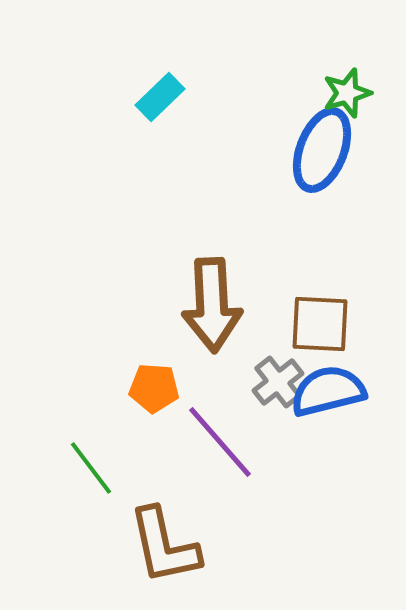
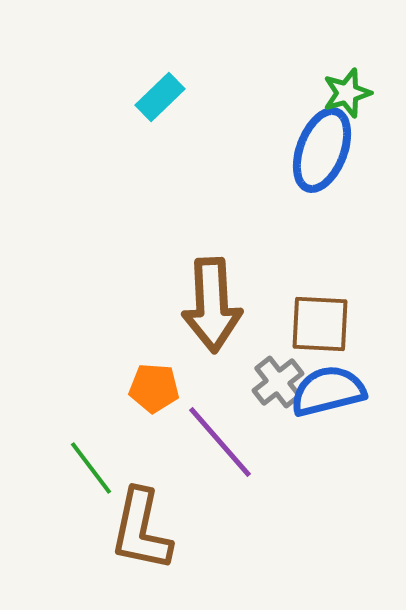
brown L-shape: moved 23 px left, 16 px up; rotated 24 degrees clockwise
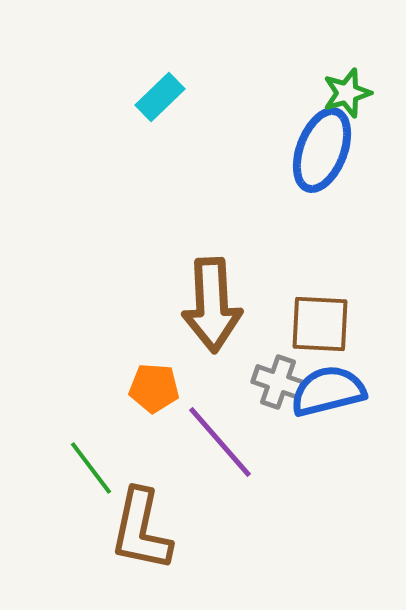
gray cross: rotated 33 degrees counterclockwise
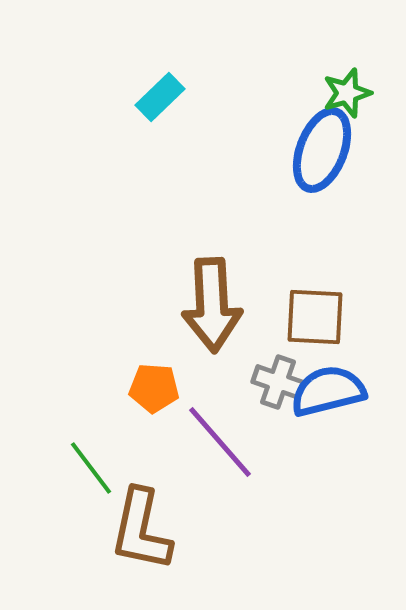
brown square: moved 5 px left, 7 px up
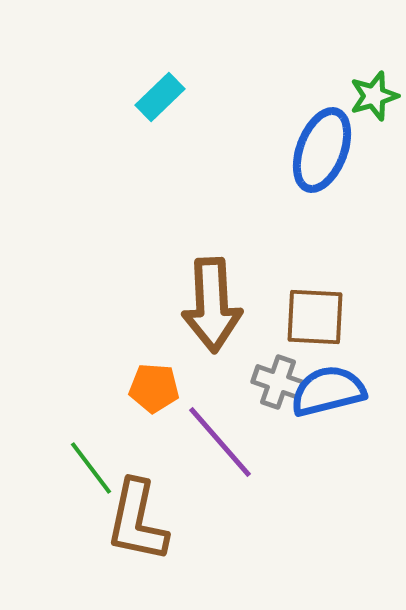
green star: moved 27 px right, 3 px down
brown L-shape: moved 4 px left, 9 px up
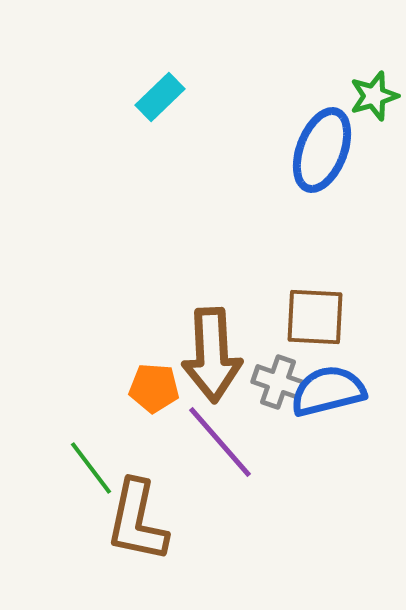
brown arrow: moved 50 px down
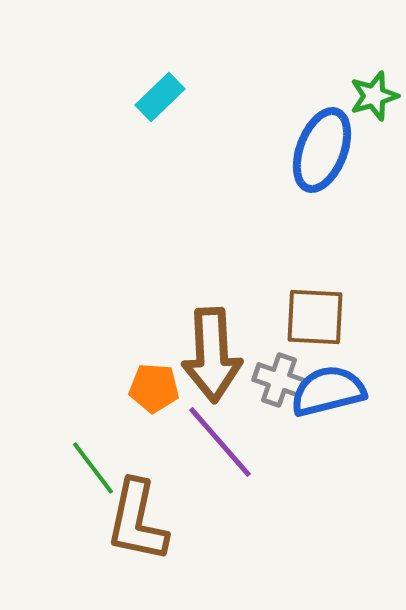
gray cross: moved 1 px right, 2 px up
green line: moved 2 px right
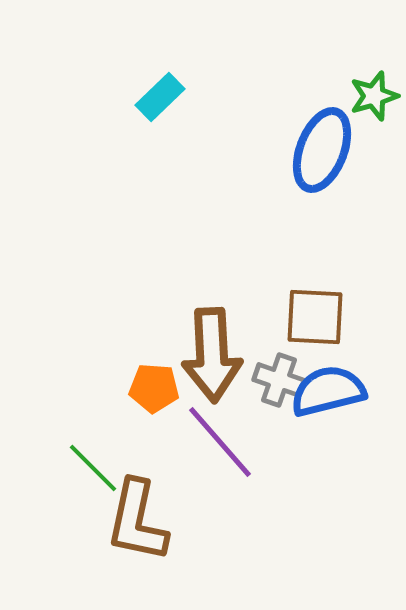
green line: rotated 8 degrees counterclockwise
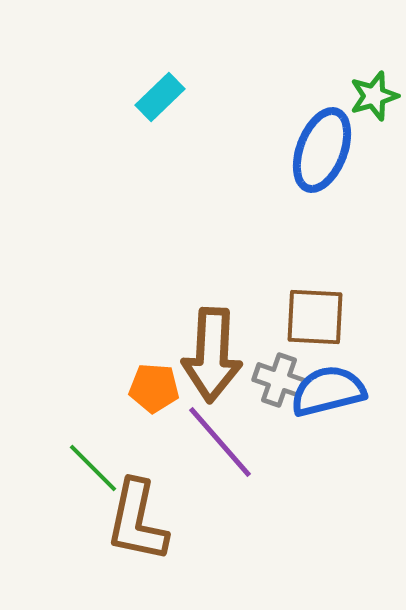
brown arrow: rotated 6 degrees clockwise
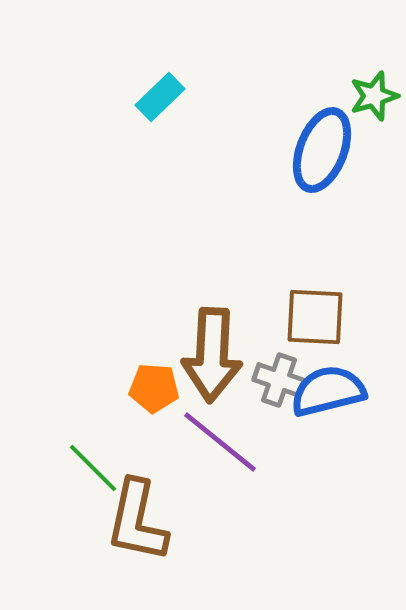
purple line: rotated 10 degrees counterclockwise
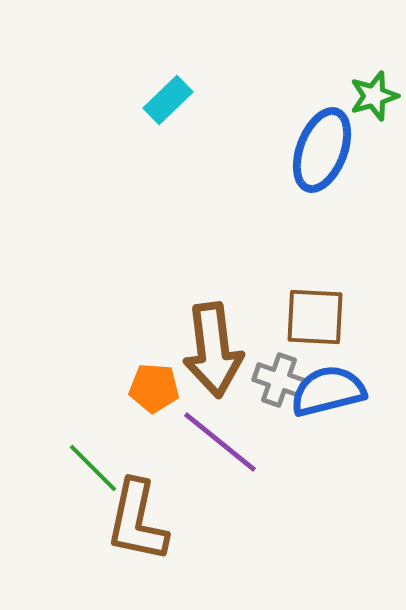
cyan rectangle: moved 8 px right, 3 px down
brown arrow: moved 1 px right, 5 px up; rotated 10 degrees counterclockwise
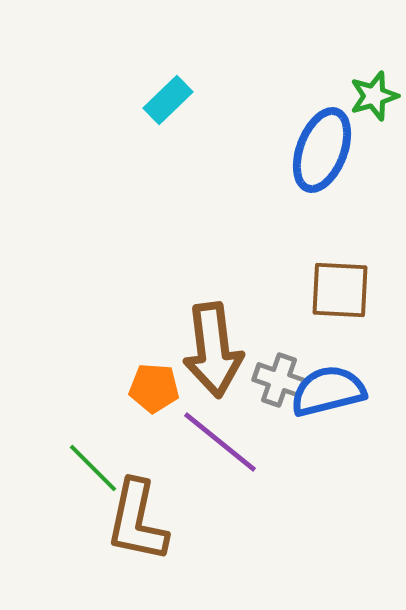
brown square: moved 25 px right, 27 px up
